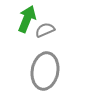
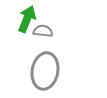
gray semicircle: moved 2 px left, 1 px down; rotated 30 degrees clockwise
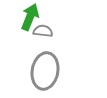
green arrow: moved 3 px right, 2 px up
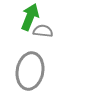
gray ellipse: moved 15 px left
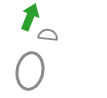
gray semicircle: moved 5 px right, 4 px down
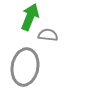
gray ellipse: moved 5 px left, 4 px up
